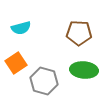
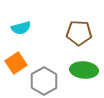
gray hexagon: rotated 16 degrees clockwise
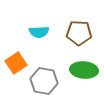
cyan semicircle: moved 18 px right, 4 px down; rotated 12 degrees clockwise
gray hexagon: rotated 20 degrees counterclockwise
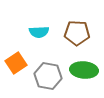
brown pentagon: moved 2 px left
gray hexagon: moved 4 px right, 5 px up
